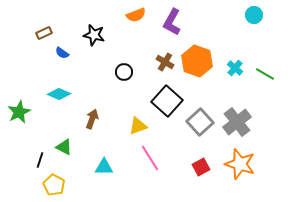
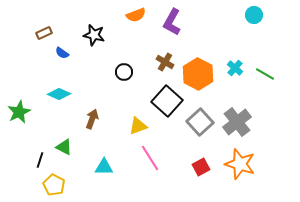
orange hexagon: moved 1 px right, 13 px down; rotated 8 degrees clockwise
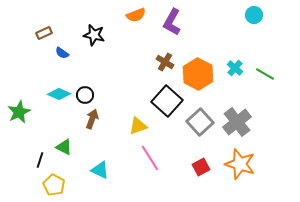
black circle: moved 39 px left, 23 px down
cyan triangle: moved 4 px left, 3 px down; rotated 24 degrees clockwise
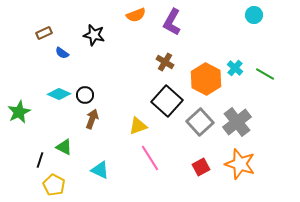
orange hexagon: moved 8 px right, 5 px down
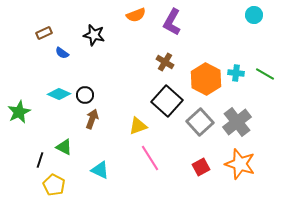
cyan cross: moved 1 px right, 5 px down; rotated 35 degrees counterclockwise
